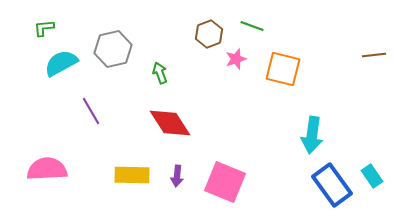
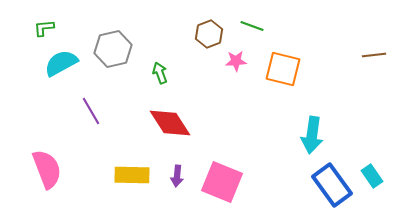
pink star: moved 2 px down; rotated 15 degrees clockwise
pink semicircle: rotated 72 degrees clockwise
pink square: moved 3 px left
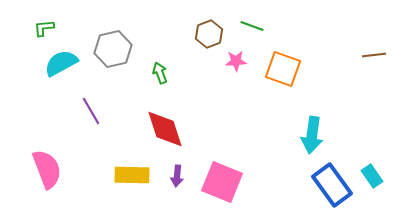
orange square: rotated 6 degrees clockwise
red diamond: moved 5 px left, 6 px down; rotated 15 degrees clockwise
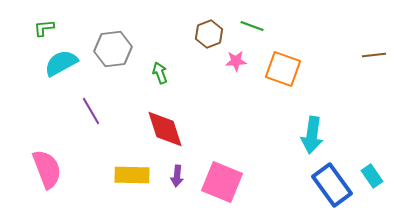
gray hexagon: rotated 6 degrees clockwise
